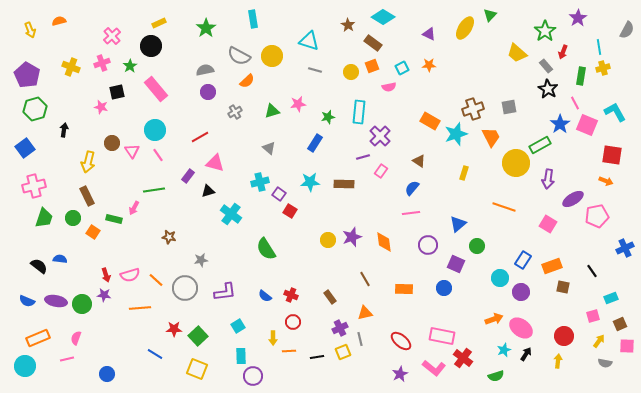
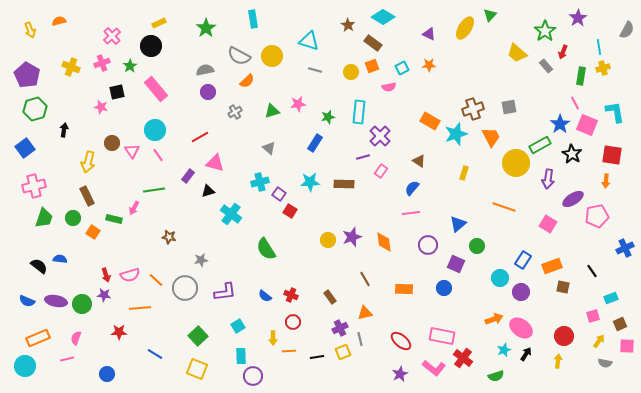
black star at (548, 89): moved 24 px right, 65 px down
cyan L-shape at (615, 112): rotated 20 degrees clockwise
orange arrow at (606, 181): rotated 72 degrees clockwise
red star at (174, 329): moved 55 px left, 3 px down
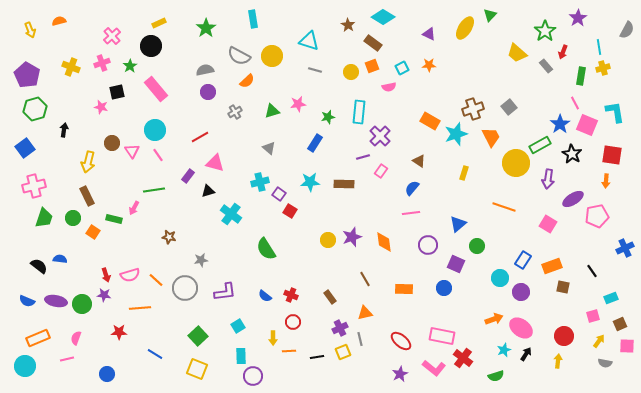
gray square at (509, 107): rotated 28 degrees counterclockwise
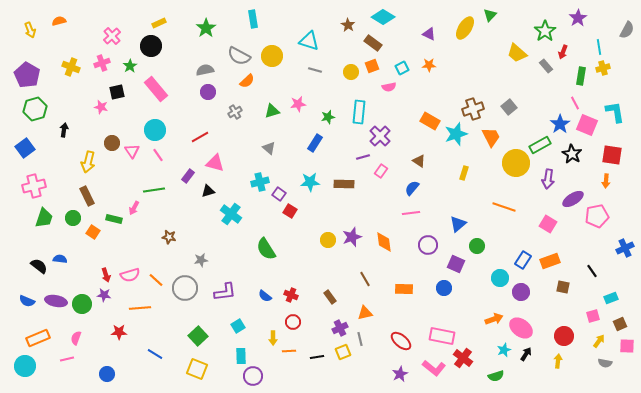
orange rectangle at (552, 266): moved 2 px left, 5 px up
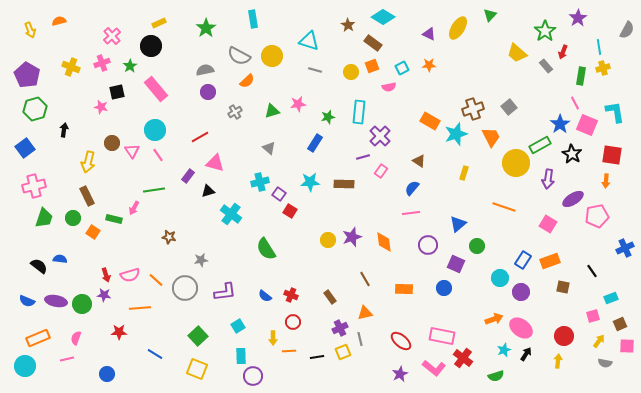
yellow ellipse at (465, 28): moved 7 px left
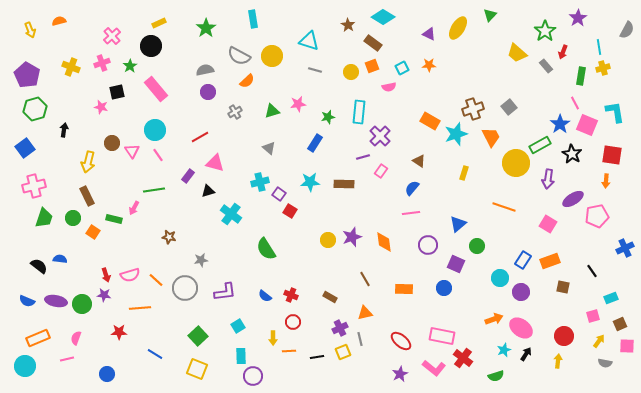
brown rectangle at (330, 297): rotated 24 degrees counterclockwise
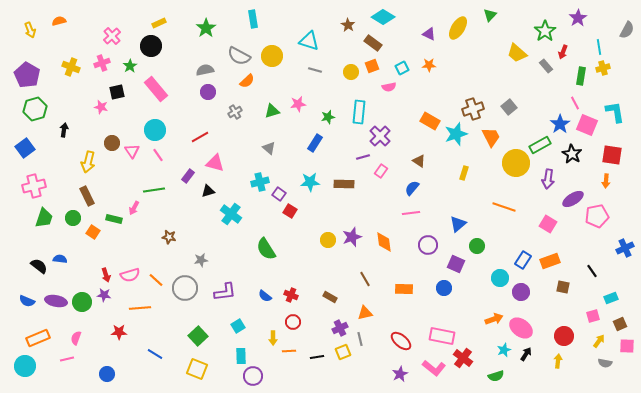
green circle at (82, 304): moved 2 px up
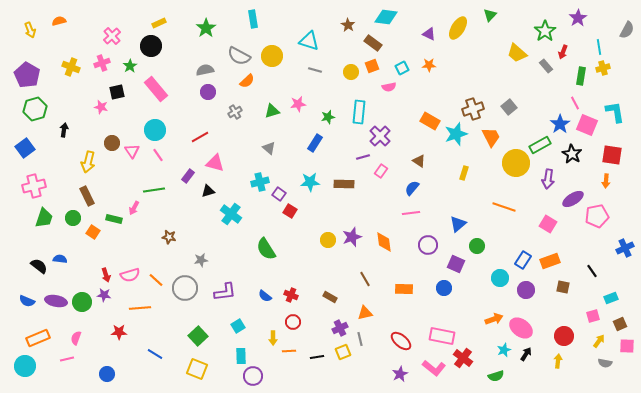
cyan diamond at (383, 17): moved 3 px right; rotated 25 degrees counterclockwise
purple circle at (521, 292): moved 5 px right, 2 px up
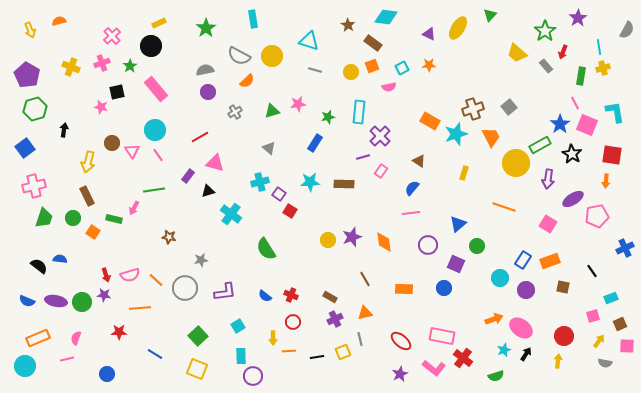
purple cross at (340, 328): moved 5 px left, 9 px up
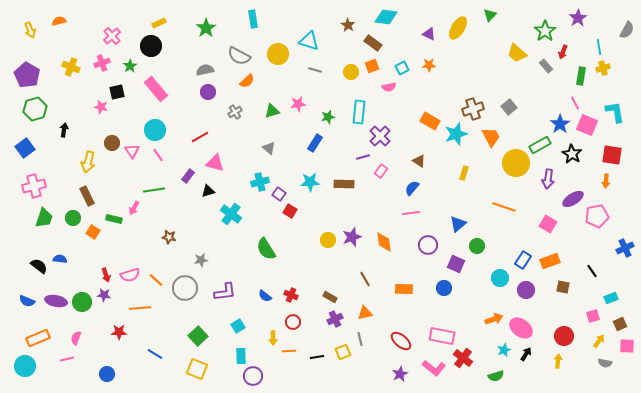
yellow circle at (272, 56): moved 6 px right, 2 px up
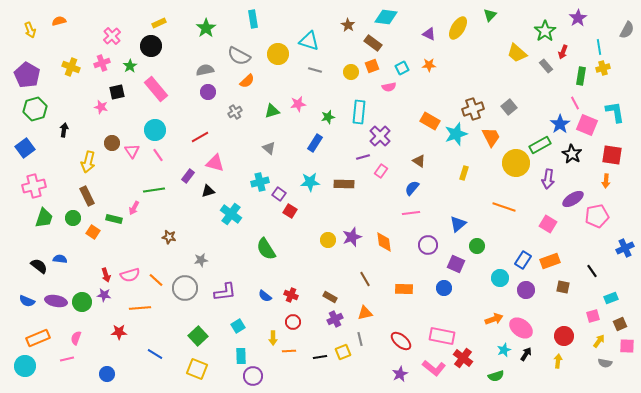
black line at (317, 357): moved 3 px right
